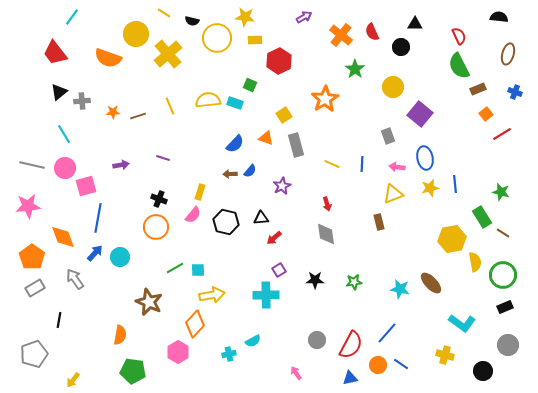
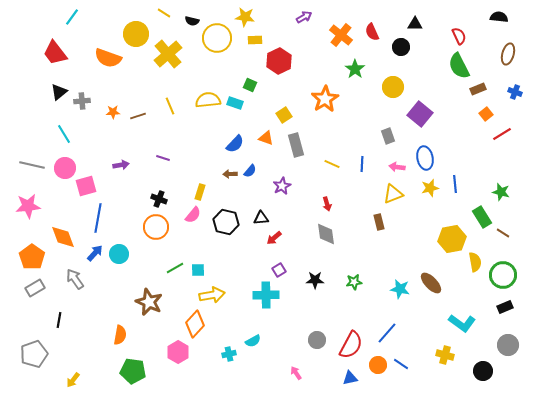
cyan circle at (120, 257): moved 1 px left, 3 px up
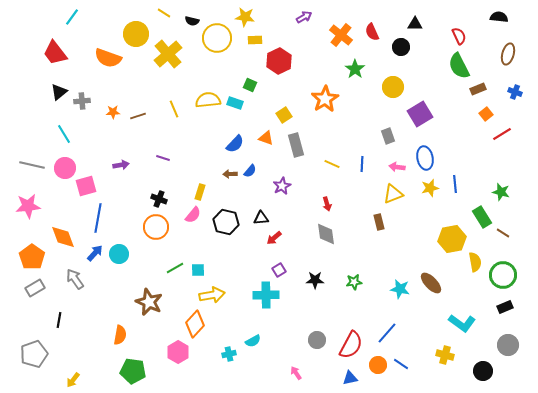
yellow line at (170, 106): moved 4 px right, 3 px down
purple square at (420, 114): rotated 20 degrees clockwise
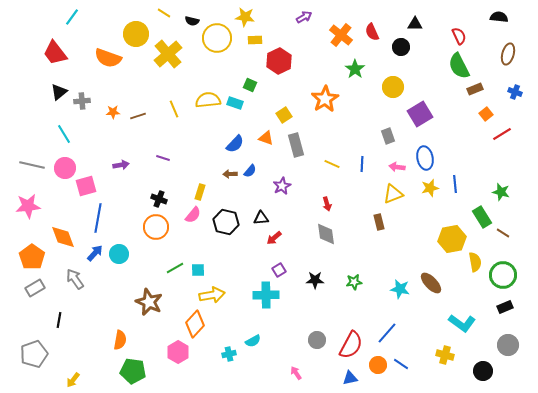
brown rectangle at (478, 89): moved 3 px left
orange semicircle at (120, 335): moved 5 px down
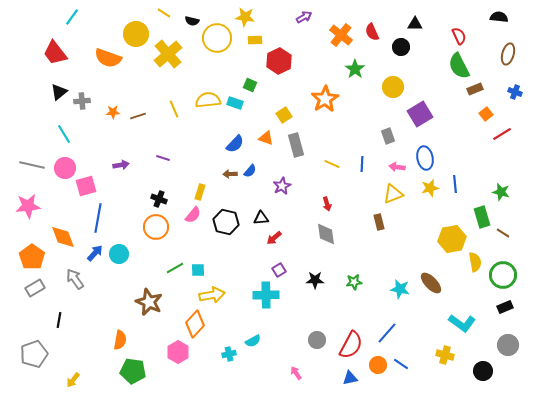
green rectangle at (482, 217): rotated 15 degrees clockwise
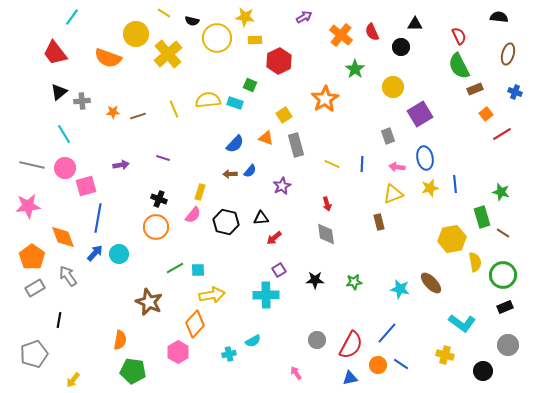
gray arrow at (75, 279): moved 7 px left, 3 px up
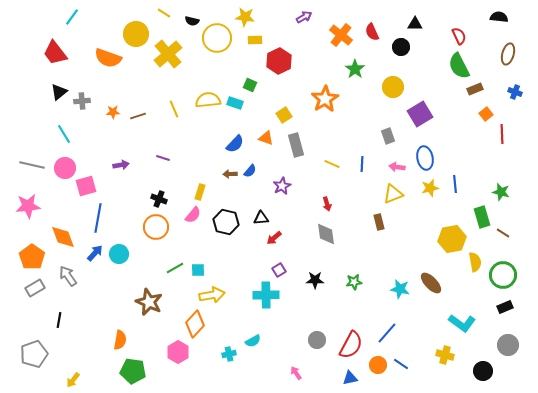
red line at (502, 134): rotated 60 degrees counterclockwise
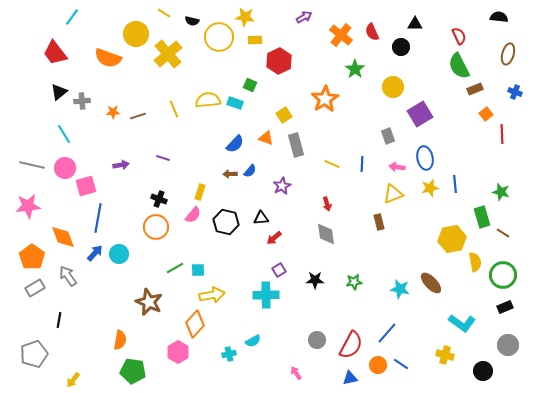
yellow circle at (217, 38): moved 2 px right, 1 px up
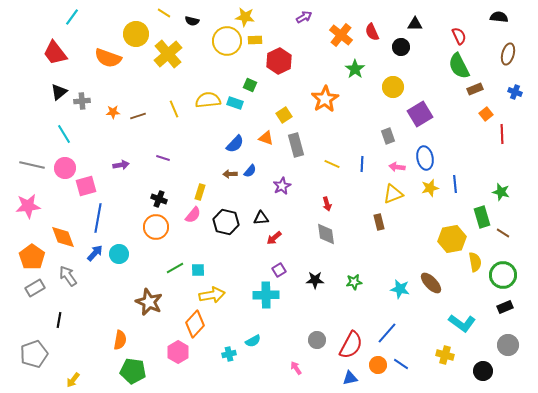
yellow circle at (219, 37): moved 8 px right, 4 px down
pink arrow at (296, 373): moved 5 px up
